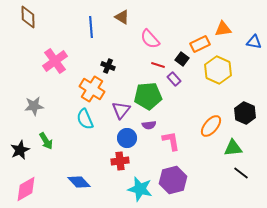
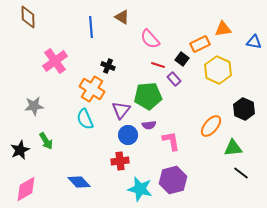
black hexagon: moved 1 px left, 4 px up
blue circle: moved 1 px right, 3 px up
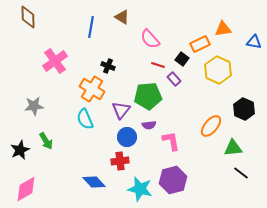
blue line: rotated 15 degrees clockwise
blue circle: moved 1 px left, 2 px down
blue diamond: moved 15 px right
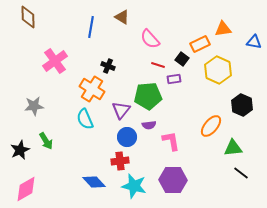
purple rectangle: rotated 56 degrees counterclockwise
black hexagon: moved 2 px left, 4 px up
purple hexagon: rotated 16 degrees clockwise
cyan star: moved 6 px left, 3 px up
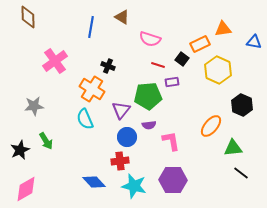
pink semicircle: rotated 30 degrees counterclockwise
purple rectangle: moved 2 px left, 3 px down
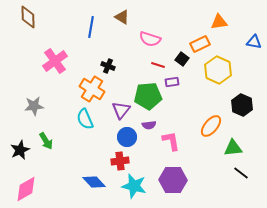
orange triangle: moved 4 px left, 7 px up
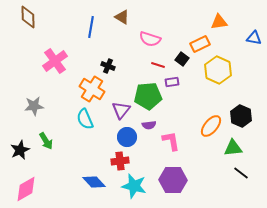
blue triangle: moved 4 px up
black hexagon: moved 1 px left, 11 px down
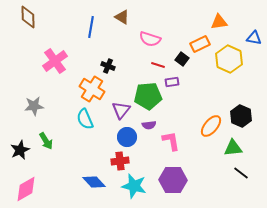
yellow hexagon: moved 11 px right, 11 px up
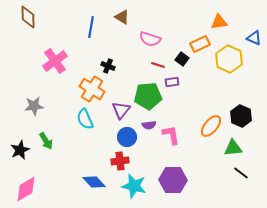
blue triangle: rotated 14 degrees clockwise
pink L-shape: moved 6 px up
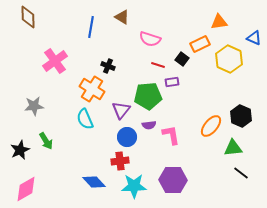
cyan star: rotated 15 degrees counterclockwise
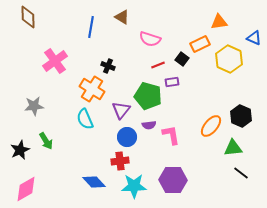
red line: rotated 40 degrees counterclockwise
green pentagon: rotated 20 degrees clockwise
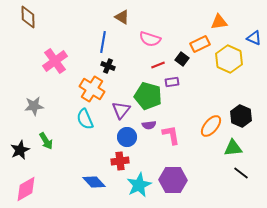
blue line: moved 12 px right, 15 px down
cyan star: moved 5 px right, 1 px up; rotated 25 degrees counterclockwise
